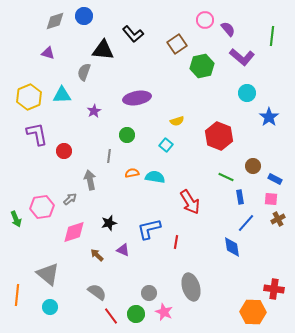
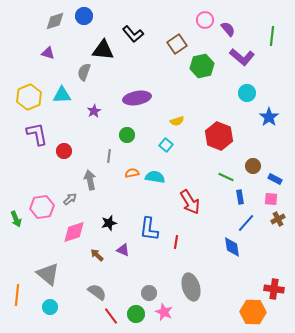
blue L-shape at (149, 229): rotated 70 degrees counterclockwise
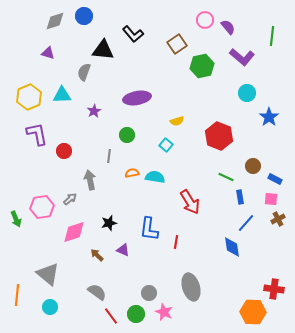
purple semicircle at (228, 29): moved 2 px up
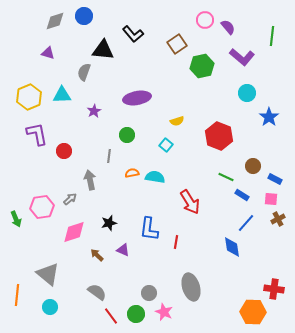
blue rectangle at (240, 197): moved 2 px right, 2 px up; rotated 48 degrees counterclockwise
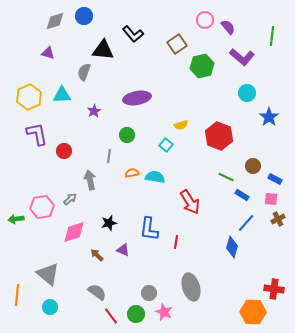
yellow semicircle at (177, 121): moved 4 px right, 4 px down
green arrow at (16, 219): rotated 105 degrees clockwise
blue diamond at (232, 247): rotated 25 degrees clockwise
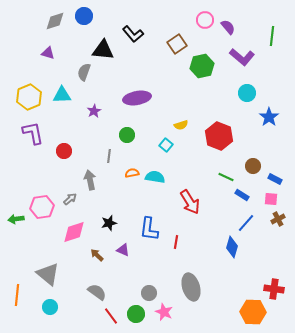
purple L-shape at (37, 134): moved 4 px left, 1 px up
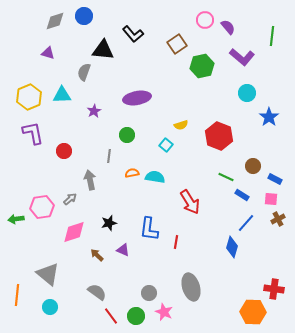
green circle at (136, 314): moved 2 px down
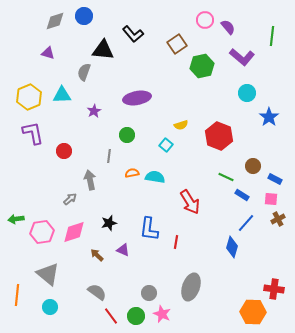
pink hexagon at (42, 207): moved 25 px down
gray ellipse at (191, 287): rotated 36 degrees clockwise
pink star at (164, 312): moved 2 px left, 2 px down
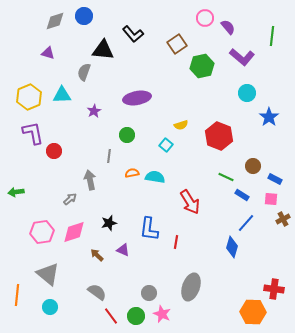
pink circle at (205, 20): moved 2 px up
red circle at (64, 151): moved 10 px left
green arrow at (16, 219): moved 27 px up
brown cross at (278, 219): moved 5 px right
